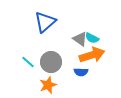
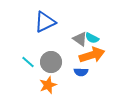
blue triangle: rotated 15 degrees clockwise
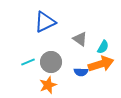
cyan semicircle: moved 11 px right, 9 px down; rotated 88 degrees counterclockwise
orange arrow: moved 9 px right, 9 px down
cyan line: rotated 64 degrees counterclockwise
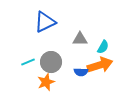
gray triangle: rotated 35 degrees counterclockwise
orange arrow: moved 1 px left, 1 px down
orange star: moved 2 px left, 3 px up
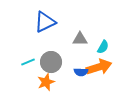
orange arrow: moved 1 px left, 2 px down
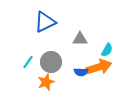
cyan semicircle: moved 4 px right, 3 px down
cyan line: rotated 32 degrees counterclockwise
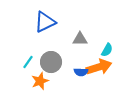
orange star: moved 6 px left, 1 px up
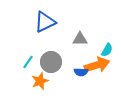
orange arrow: moved 2 px left, 2 px up
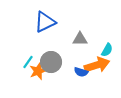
blue semicircle: rotated 16 degrees clockwise
orange star: moved 2 px left, 10 px up
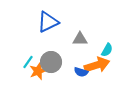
blue triangle: moved 3 px right
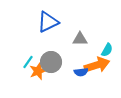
blue semicircle: rotated 24 degrees counterclockwise
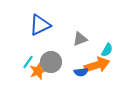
blue triangle: moved 8 px left, 3 px down
gray triangle: rotated 21 degrees counterclockwise
